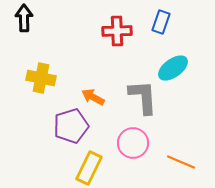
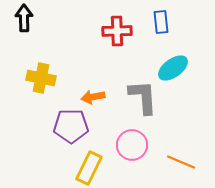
blue rectangle: rotated 25 degrees counterclockwise
orange arrow: rotated 40 degrees counterclockwise
purple pentagon: rotated 16 degrees clockwise
pink circle: moved 1 px left, 2 px down
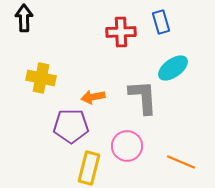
blue rectangle: rotated 10 degrees counterclockwise
red cross: moved 4 px right, 1 px down
pink circle: moved 5 px left, 1 px down
yellow rectangle: rotated 12 degrees counterclockwise
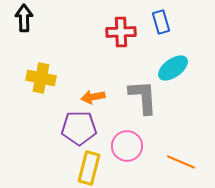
purple pentagon: moved 8 px right, 2 px down
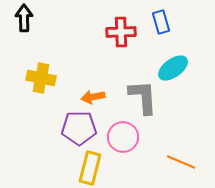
pink circle: moved 4 px left, 9 px up
yellow rectangle: moved 1 px right
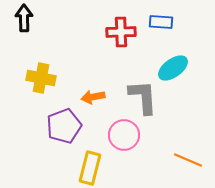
blue rectangle: rotated 70 degrees counterclockwise
purple pentagon: moved 15 px left, 2 px up; rotated 20 degrees counterclockwise
pink circle: moved 1 px right, 2 px up
orange line: moved 7 px right, 2 px up
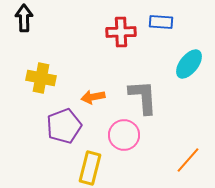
cyan ellipse: moved 16 px right, 4 px up; rotated 16 degrees counterclockwise
orange line: rotated 72 degrees counterclockwise
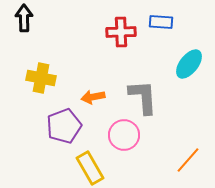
yellow rectangle: rotated 44 degrees counterclockwise
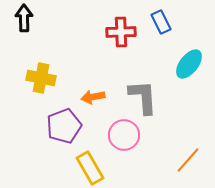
blue rectangle: rotated 60 degrees clockwise
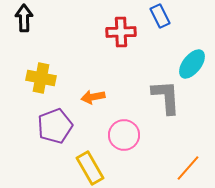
blue rectangle: moved 1 px left, 6 px up
cyan ellipse: moved 3 px right
gray L-shape: moved 23 px right
purple pentagon: moved 9 px left
orange line: moved 8 px down
